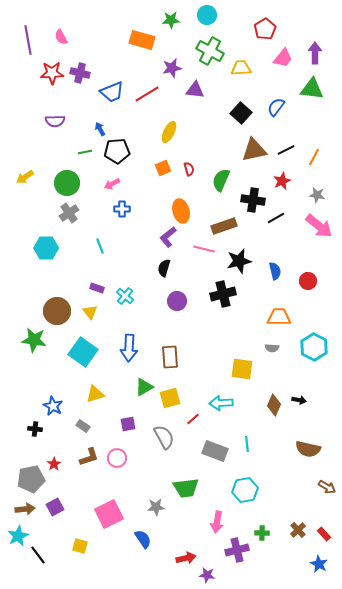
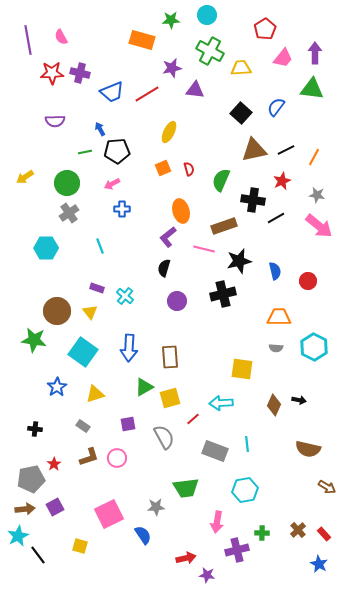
gray semicircle at (272, 348): moved 4 px right
blue star at (53, 406): moved 4 px right, 19 px up; rotated 12 degrees clockwise
blue semicircle at (143, 539): moved 4 px up
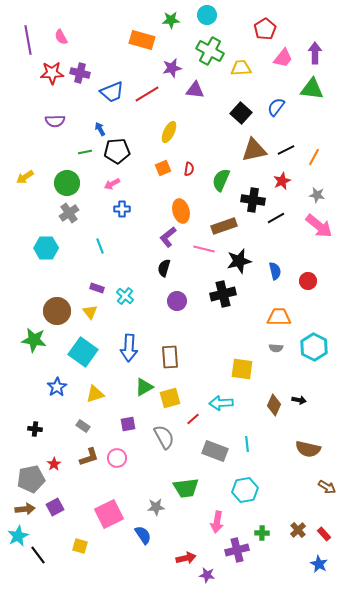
red semicircle at (189, 169): rotated 24 degrees clockwise
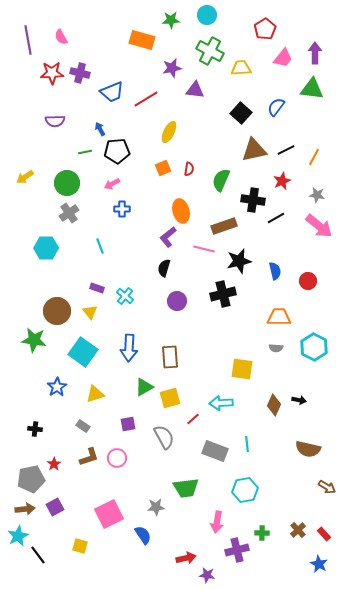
red line at (147, 94): moved 1 px left, 5 px down
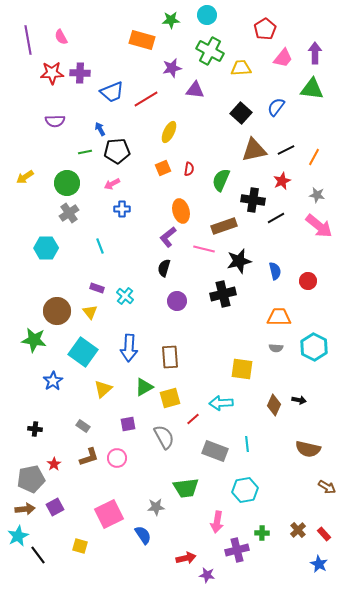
purple cross at (80, 73): rotated 12 degrees counterclockwise
blue star at (57, 387): moved 4 px left, 6 px up
yellow triangle at (95, 394): moved 8 px right, 5 px up; rotated 24 degrees counterclockwise
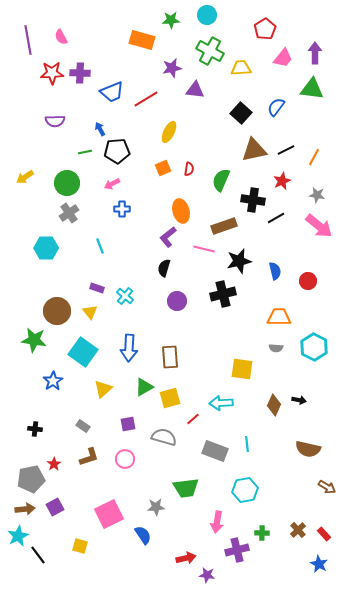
gray semicircle at (164, 437): rotated 45 degrees counterclockwise
pink circle at (117, 458): moved 8 px right, 1 px down
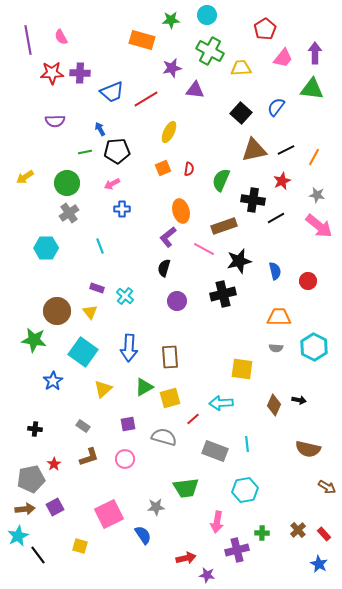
pink line at (204, 249): rotated 15 degrees clockwise
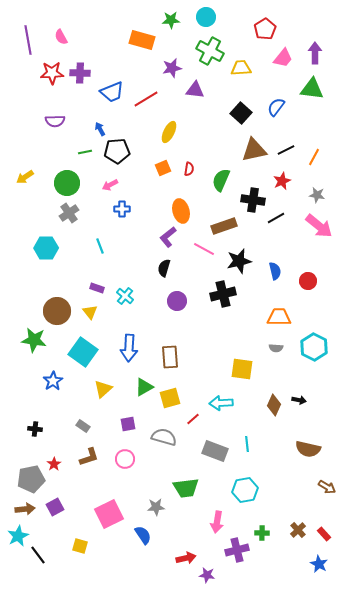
cyan circle at (207, 15): moved 1 px left, 2 px down
pink arrow at (112, 184): moved 2 px left, 1 px down
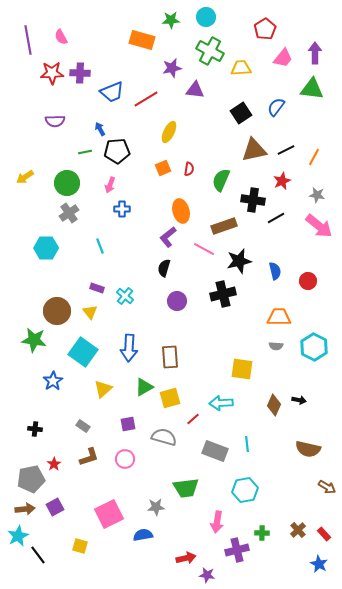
black square at (241, 113): rotated 15 degrees clockwise
pink arrow at (110, 185): rotated 42 degrees counterclockwise
gray semicircle at (276, 348): moved 2 px up
blue semicircle at (143, 535): rotated 66 degrees counterclockwise
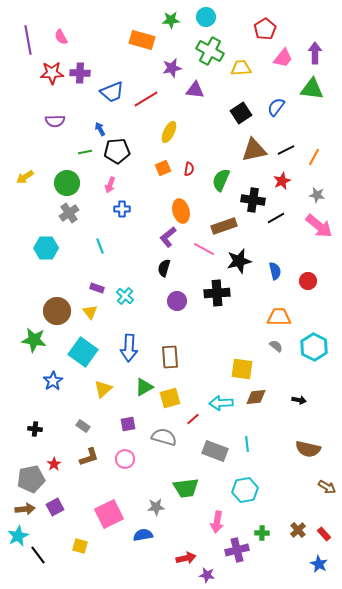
black cross at (223, 294): moved 6 px left, 1 px up; rotated 10 degrees clockwise
gray semicircle at (276, 346): rotated 144 degrees counterclockwise
brown diamond at (274, 405): moved 18 px left, 8 px up; rotated 60 degrees clockwise
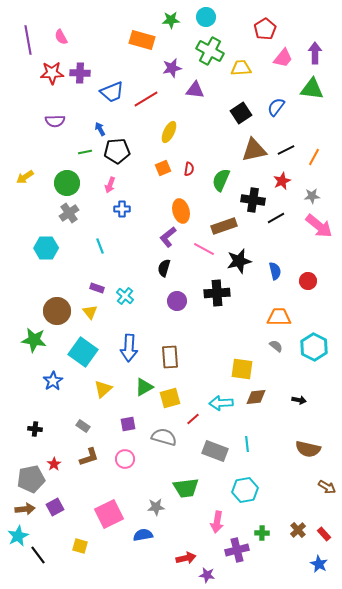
gray star at (317, 195): moved 5 px left, 1 px down; rotated 14 degrees counterclockwise
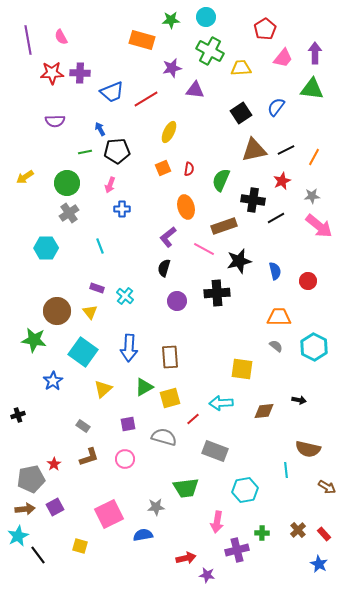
orange ellipse at (181, 211): moved 5 px right, 4 px up
brown diamond at (256, 397): moved 8 px right, 14 px down
black cross at (35, 429): moved 17 px left, 14 px up; rotated 24 degrees counterclockwise
cyan line at (247, 444): moved 39 px right, 26 px down
